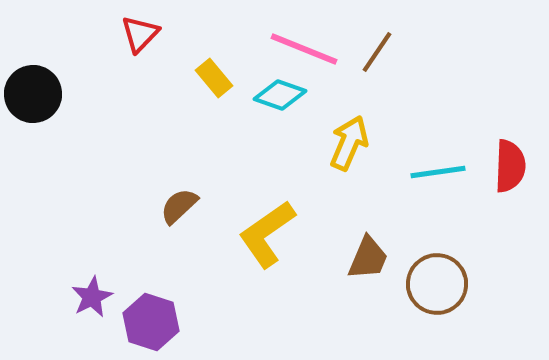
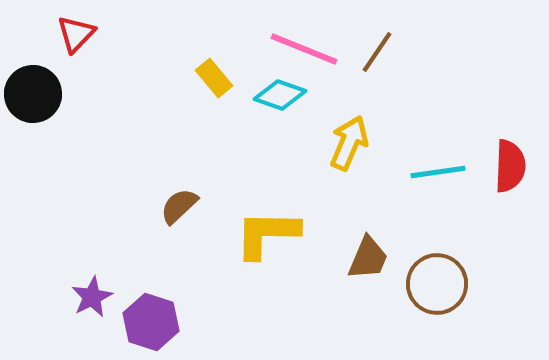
red triangle: moved 64 px left
yellow L-shape: rotated 36 degrees clockwise
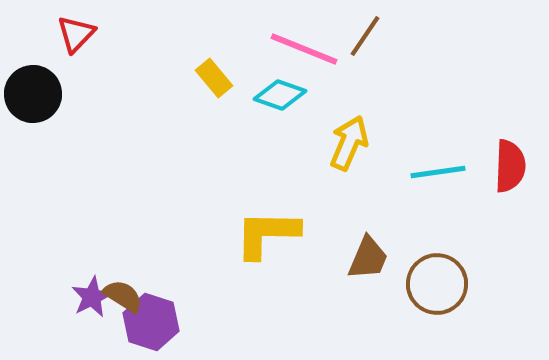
brown line: moved 12 px left, 16 px up
brown semicircle: moved 56 px left, 90 px down; rotated 75 degrees clockwise
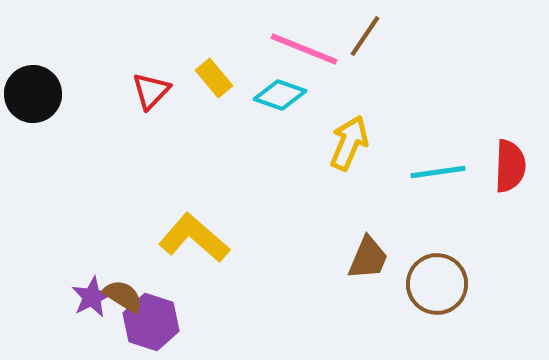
red triangle: moved 75 px right, 57 px down
yellow L-shape: moved 73 px left, 4 px down; rotated 40 degrees clockwise
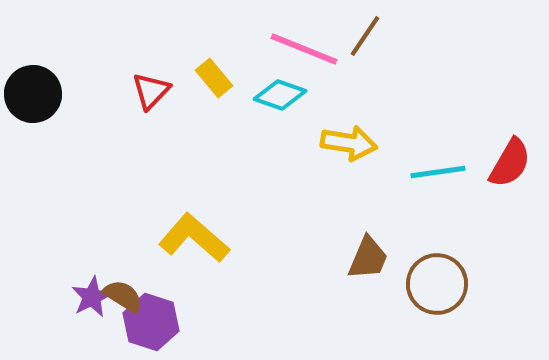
yellow arrow: rotated 76 degrees clockwise
red semicircle: moved 3 px up; rotated 28 degrees clockwise
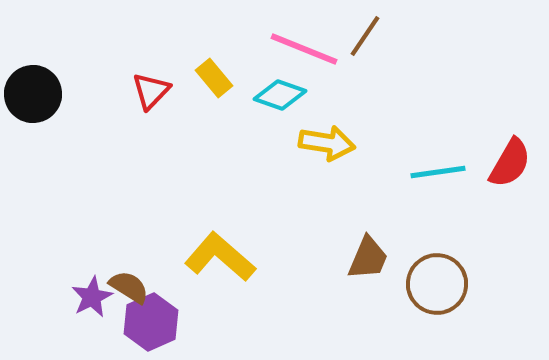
yellow arrow: moved 22 px left
yellow L-shape: moved 26 px right, 19 px down
brown semicircle: moved 6 px right, 9 px up
purple hexagon: rotated 18 degrees clockwise
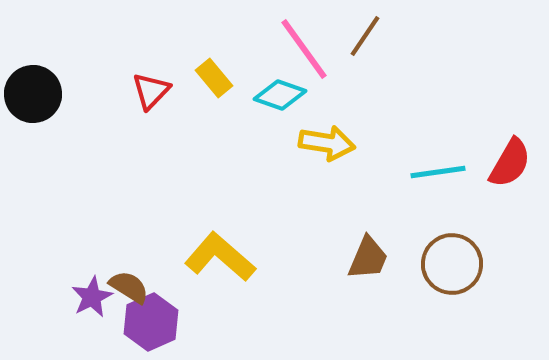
pink line: rotated 32 degrees clockwise
brown circle: moved 15 px right, 20 px up
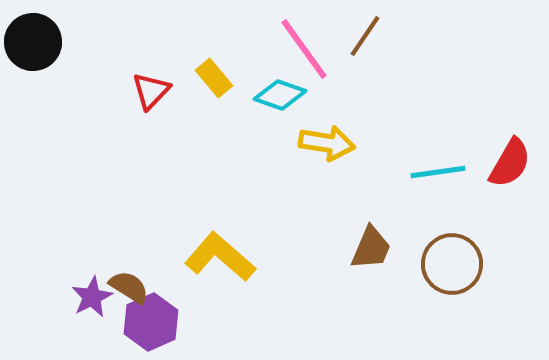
black circle: moved 52 px up
brown trapezoid: moved 3 px right, 10 px up
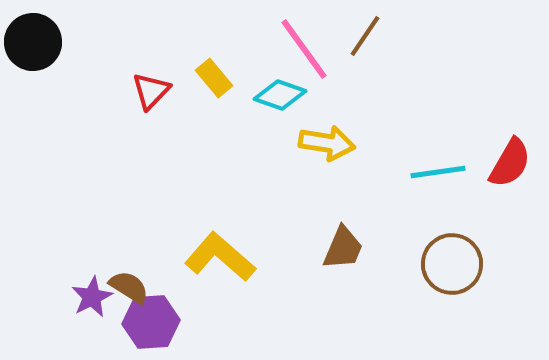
brown trapezoid: moved 28 px left
purple hexagon: rotated 20 degrees clockwise
